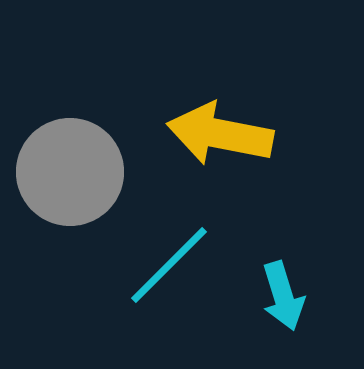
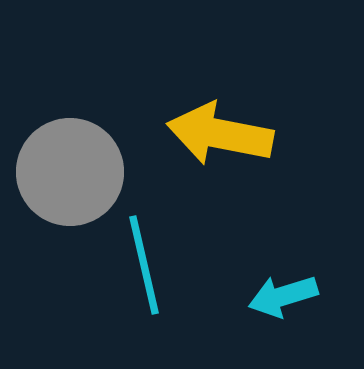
cyan line: moved 25 px left; rotated 58 degrees counterclockwise
cyan arrow: rotated 90 degrees clockwise
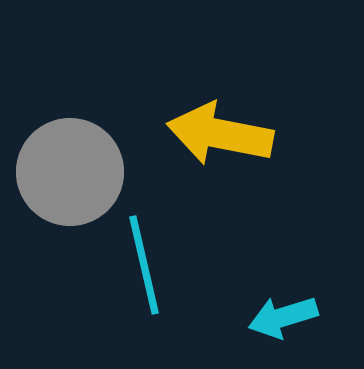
cyan arrow: moved 21 px down
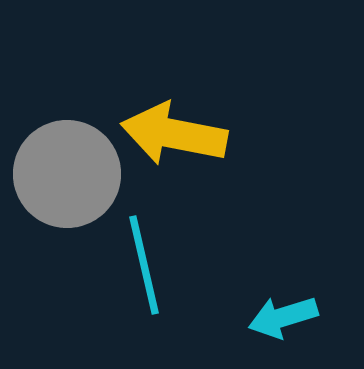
yellow arrow: moved 46 px left
gray circle: moved 3 px left, 2 px down
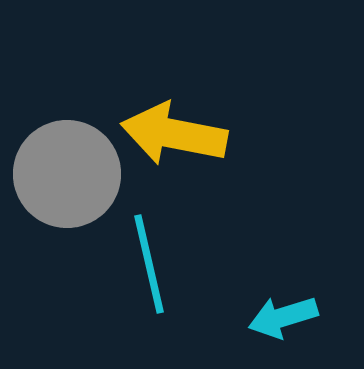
cyan line: moved 5 px right, 1 px up
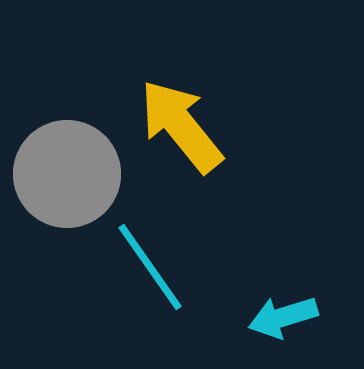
yellow arrow: moved 7 px right, 8 px up; rotated 40 degrees clockwise
cyan line: moved 1 px right, 3 px down; rotated 22 degrees counterclockwise
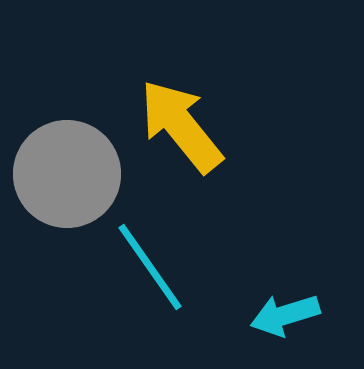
cyan arrow: moved 2 px right, 2 px up
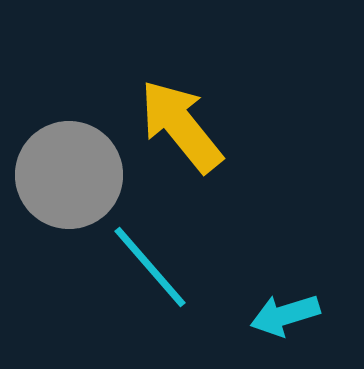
gray circle: moved 2 px right, 1 px down
cyan line: rotated 6 degrees counterclockwise
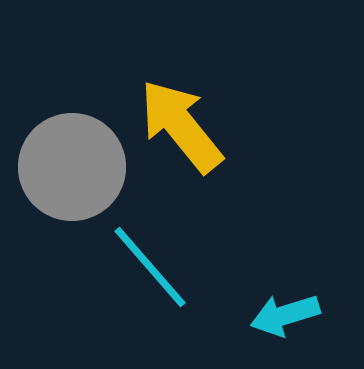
gray circle: moved 3 px right, 8 px up
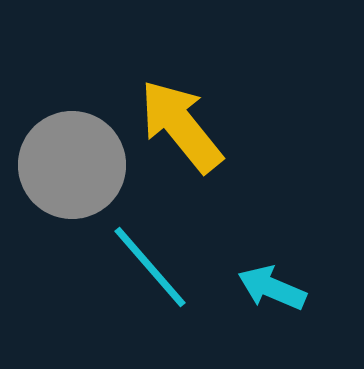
gray circle: moved 2 px up
cyan arrow: moved 13 px left, 27 px up; rotated 40 degrees clockwise
